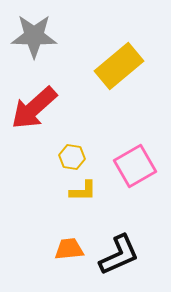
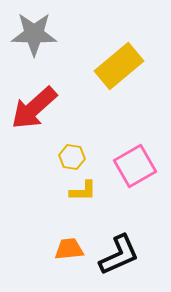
gray star: moved 2 px up
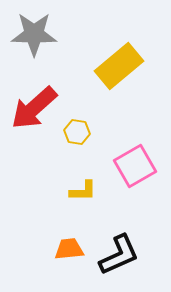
yellow hexagon: moved 5 px right, 25 px up
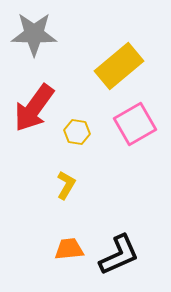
red arrow: rotated 12 degrees counterclockwise
pink square: moved 42 px up
yellow L-shape: moved 17 px left, 6 px up; rotated 60 degrees counterclockwise
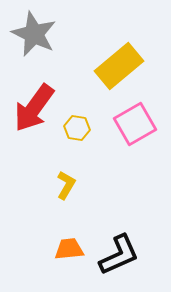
gray star: rotated 24 degrees clockwise
yellow hexagon: moved 4 px up
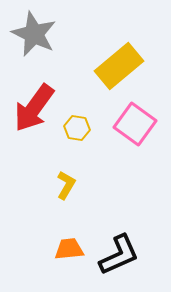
pink square: rotated 24 degrees counterclockwise
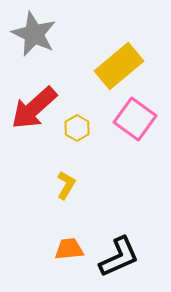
red arrow: rotated 12 degrees clockwise
pink square: moved 5 px up
yellow hexagon: rotated 20 degrees clockwise
black L-shape: moved 2 px down
